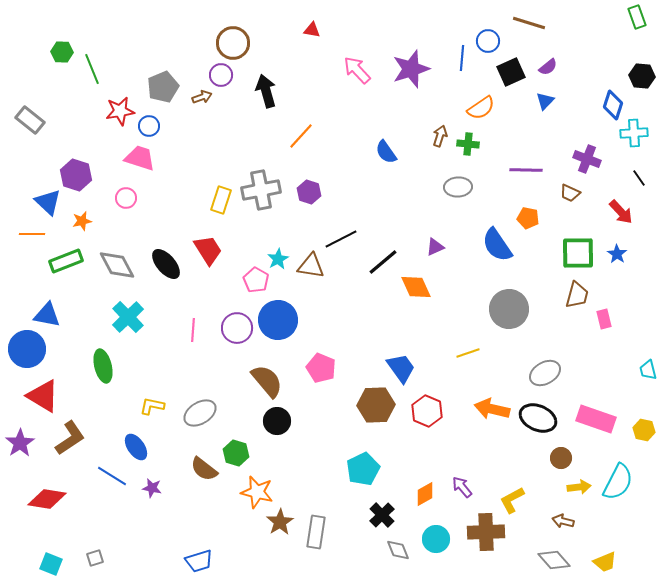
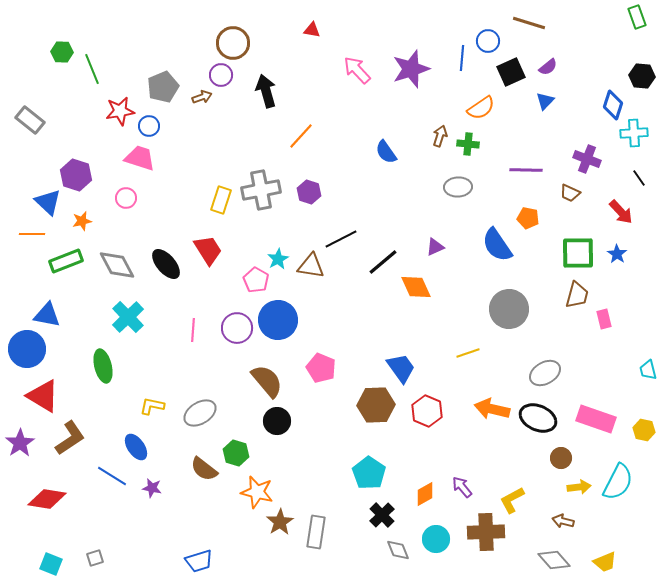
cyan pentagon at (363, 469): moved 6 px right, 4 px down; rotated 12 degrees counterclockwise
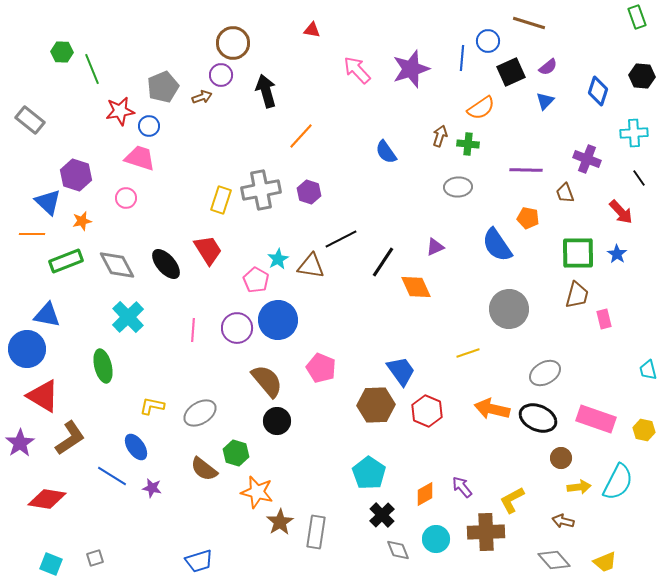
blue diamond at (613, 105): moved 15 px left, 14 px up
brown trapezoid at (570, 193): moved 5 px left; rotated 45 degrees clockwise
black line at (383, 262): rotated 16 degrees counterclockwise
blue trapezoid at (401, 368): moved 3 px down
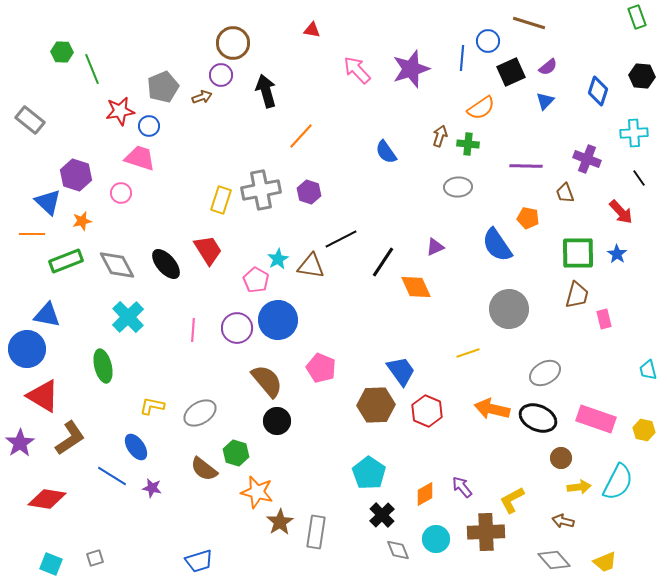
purple line at (526, 170): moved 4 px up
pink circle at (126, 198): moved 5 px left, 5 px up
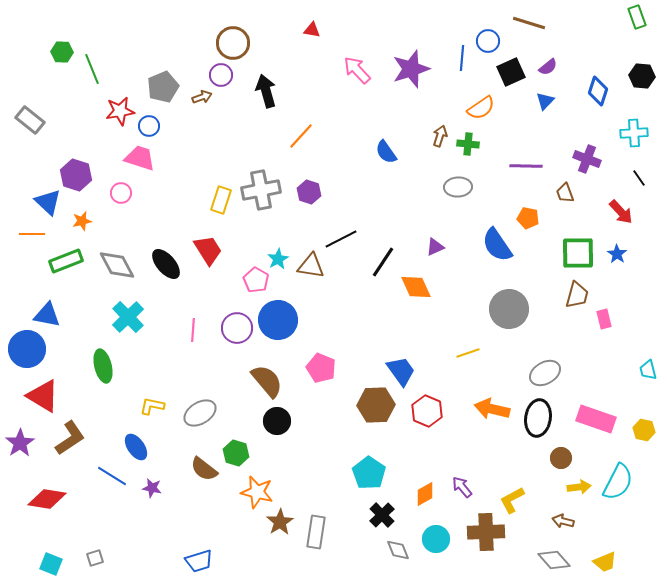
black ellipse at (538, 418): rotated 75 degrees clockwise
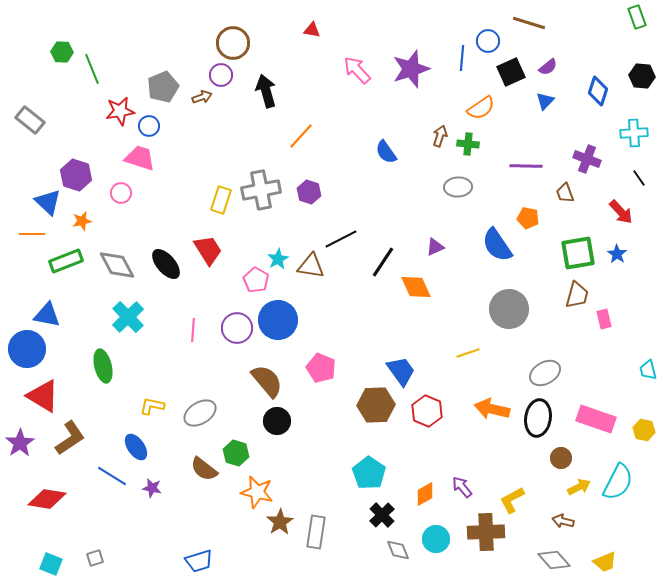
green square at (578, 253): rotated 9 degrees counterclockwise
yellow arrow at (579, 487): rotated 20 degrees counterclockwise
